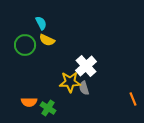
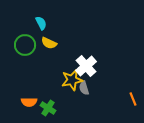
yellow semicircle: moved 2 px right, 3 px down
yellow star: moved 2 px right, 2 px up; rotated 10 degrees counterclockwise
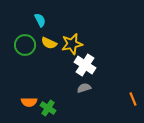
cyan semicircle: moved 1 px left, 3 px up
white cross: moved 1 px left, 1 px up; rotated 15 degrees counterclockwise
yellow star: moved 36 px up
gray semicircle: rotated 88 degrees clockwise
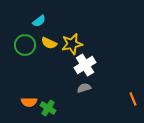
cyan semicircle: moved 1 px left, 1 px down; rotated 80 degrees clockwise
white cross: rotated 25 degrees clockwise
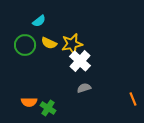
white cross: moved 5 px left, 4 px up; rotated 15 degrees counterclockwise
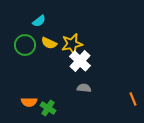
gray semicircle: rotated 24 degrees clockwise
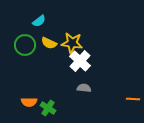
yellow star: moved 1 px up; rotated 20 degrees clockwise
orange line: rotated 64 degrees counterclockwise
